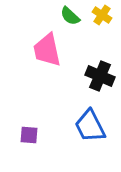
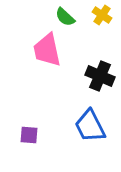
green semicircle: moved 5 px left, 1 px down
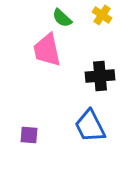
green semicircle: moved 3 px left, 1 px down
black cross: rotated 28 degrees counterclockwise
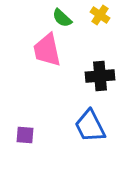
yellow cross: moved 2 px left
purple square: moved 4 px left
